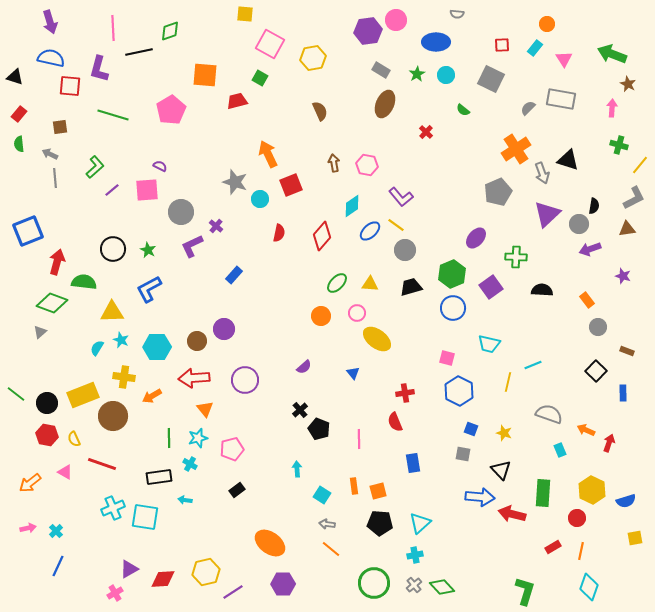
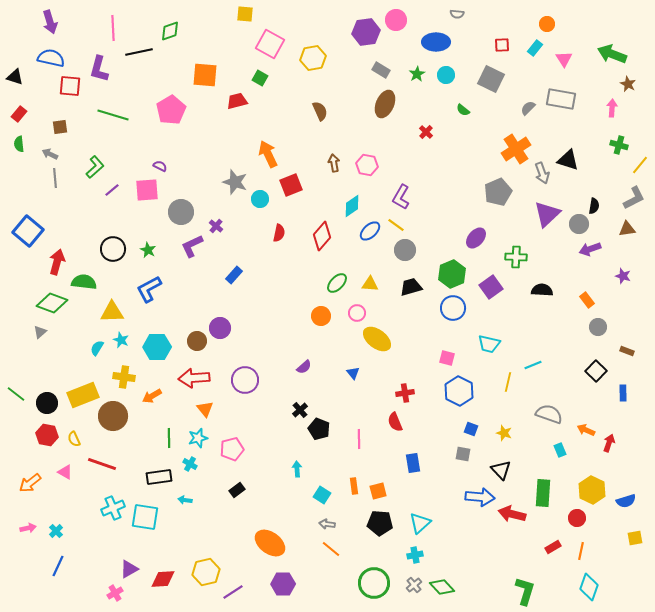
purple hexagon at (368, 31): moved 2 px left, 1 px down
purple L-shape at (401, 197): rotated 70 degrees clockwise
blue square at (28, 231): rotated 28 degrees counterclockwise
purple circle at (224, 329): moved 4 px left, 1 px up
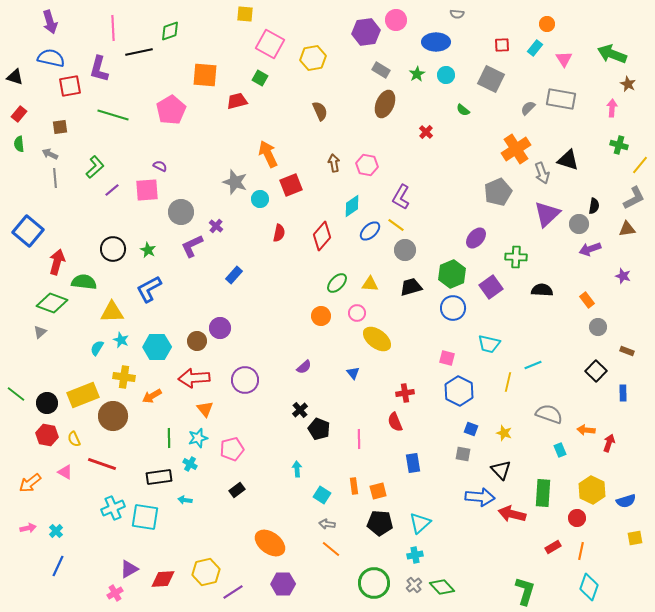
red square at (70, 86): rotated 15 degrees counterclockwise
orange arrow at (586, 430): rotated 18 degrees counterclockwise
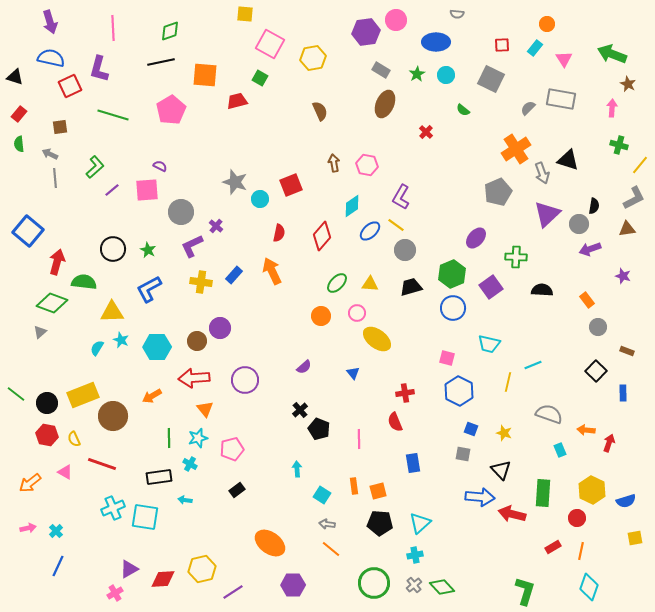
black line at (139, 52): moved 22 px right, 10 px down
red square at (70, 86): rotated 15 degrees counterclockwise
orange arrow at (268, 154): moved 4 px right, 117 px down
yellow cross at (124, 377): moved 77 px right, 95 px up
yellow hexagon at (206, 572): moved 4 px left, 3 px up
purple hexagon at (283, 584): moved 10 px right, 1 px down
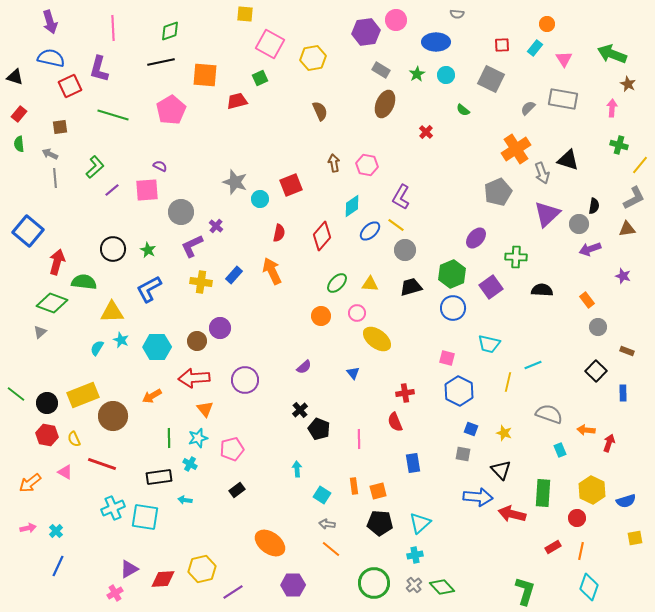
green square at (260, 78): rotated 35 degrees clockwise
gray rectangle at (561, 99): moved 2 px right
blue arrow at (480, 497): moved 2 px left
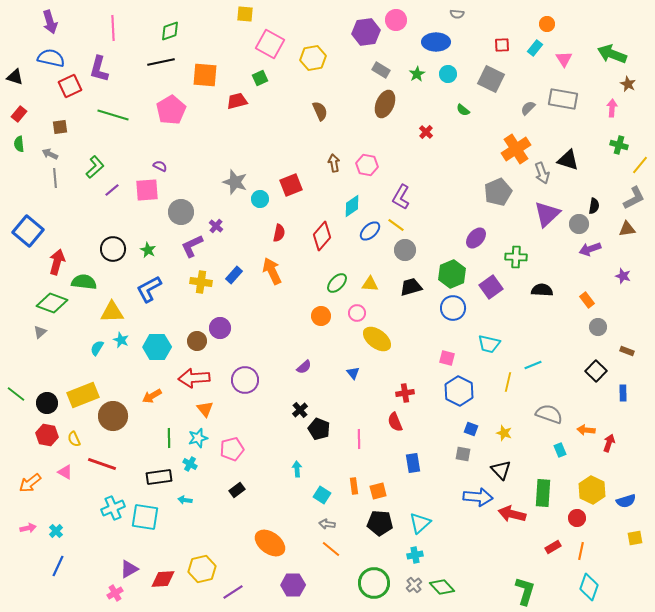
cyan circle at (446, 75): moved 2 px right, 1 px up
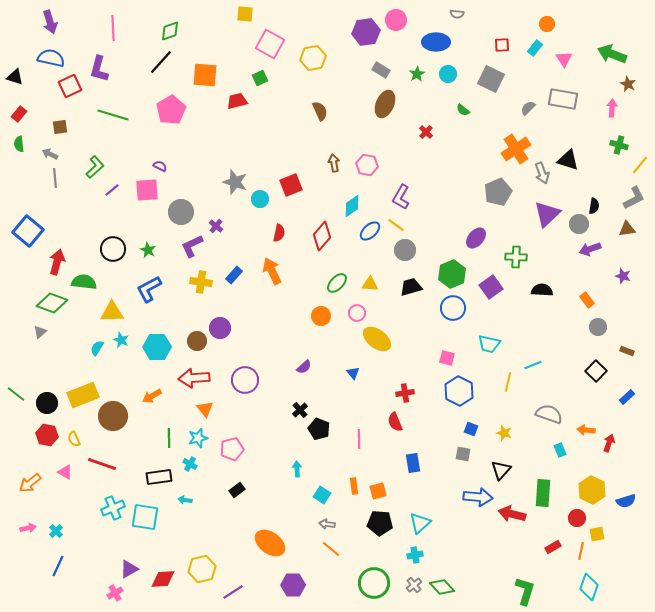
black line at (161, 62): rotated 36 degrees counterclockwise
blue rectangle at (623, 393): moved 4 px right, 4 px down; rotated 49 degrees clockwise
black triangle at (501, 470): rotated 25 degrees clockwise
yellow square at (635, 538): moved 38 px left, 4 px up
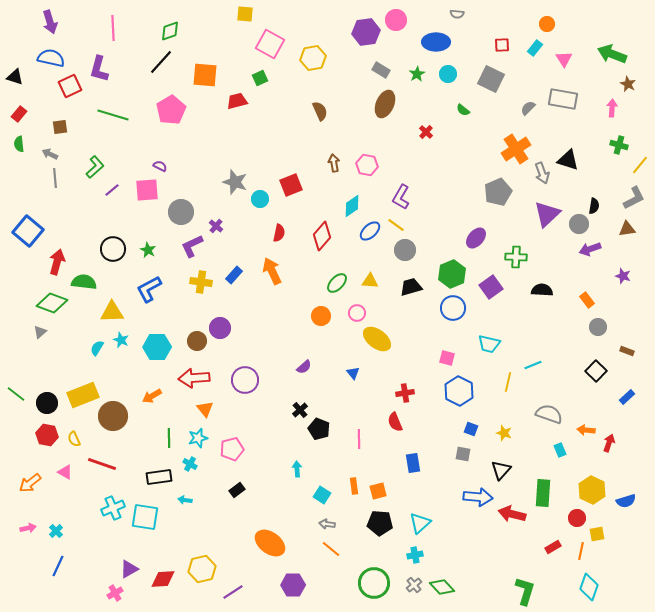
yellow triangle at (370, 284): moved 3 px up
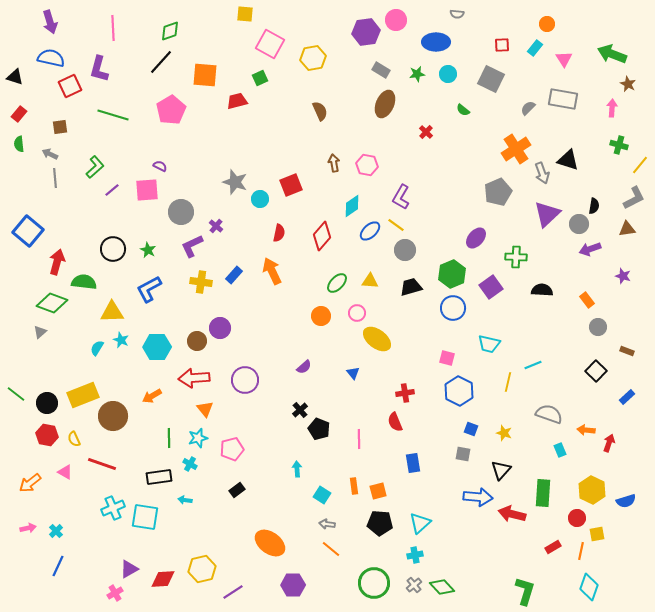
green star at (417, 74): rotated 21 degrees clockwise
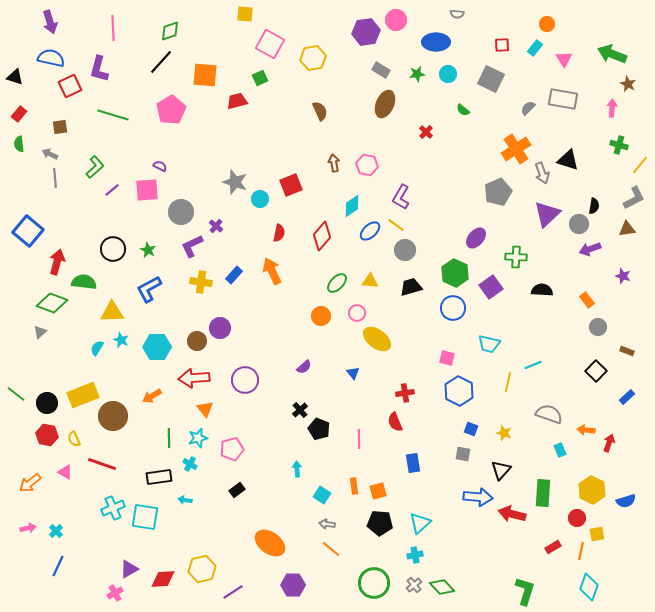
green hexagon at (452, 274): moved 3 px right, 1 px up; rotated 12 degrees counterclockwise
